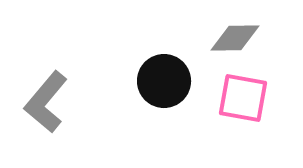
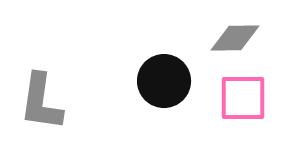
pink square: rotated 10 degrees counterclockwise
gray L-shape: moved 5 px left; rotated 32 degrees counterclockwise
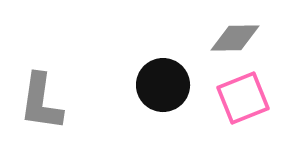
black circle: moved 1 px left, 4 px down
pink square: rotated 22 degrees counterclockwise
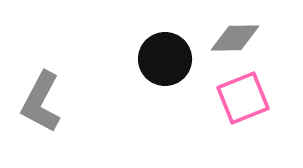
black circle: moved 2 px right, 26 px up
gray L-shape: rotated 20 degrees clockwise
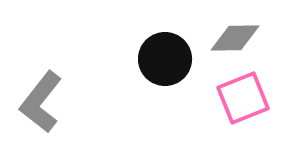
gray L-shape: rotated 10 degrees clockwise
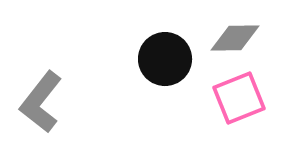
pink square: moved 4 px left
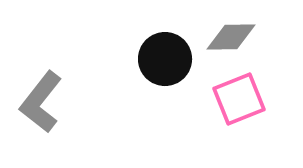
gray diamond: moved 4 px left, 1 px up
pink square: moved 1 px down
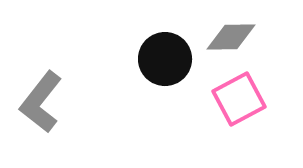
pink square: rotated 6 degrees counterclockwise
